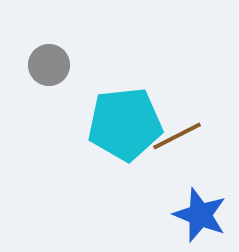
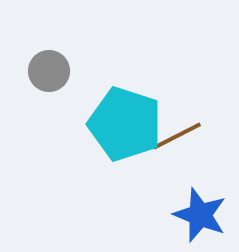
gray circle: moved 6 px down
cyan pentagon: rotated 24 degrees clockwise
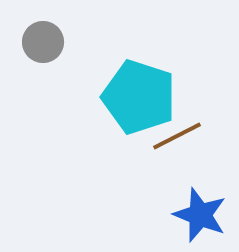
gray circle: moved 6 px left, 29 px up
cyan pentagon: moved 14 px right, 27 px up
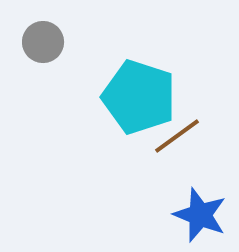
brown line: rotated 9 degrees counterclockwise
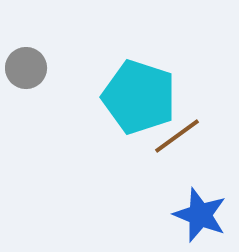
gray circle: moved 17 px left, 26 px down
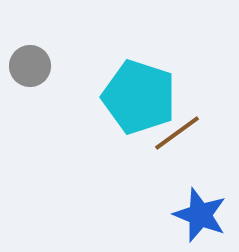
gray circle: moved 4 px right, 2 px up
brown line: moved 3 px up
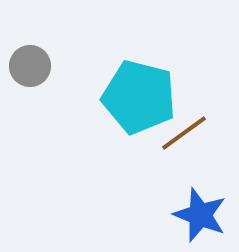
cyan pentagon: rotated 4 degrees counterclockwise
brown line: moved 7 px right
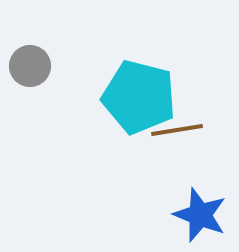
brown line: moved 7 px left, 3 px up; rotated 27 degrees clockwise
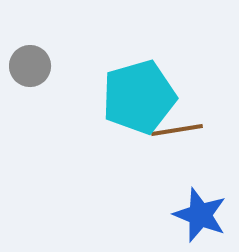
cyan pentagon: rotated 30 degrees counterclockwise
